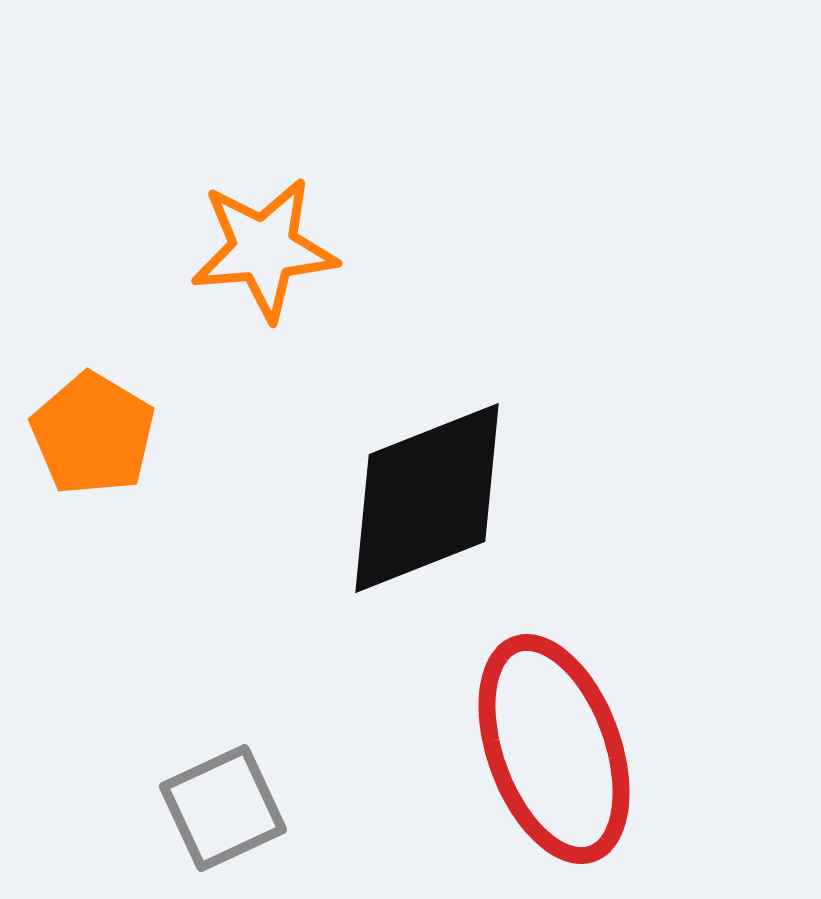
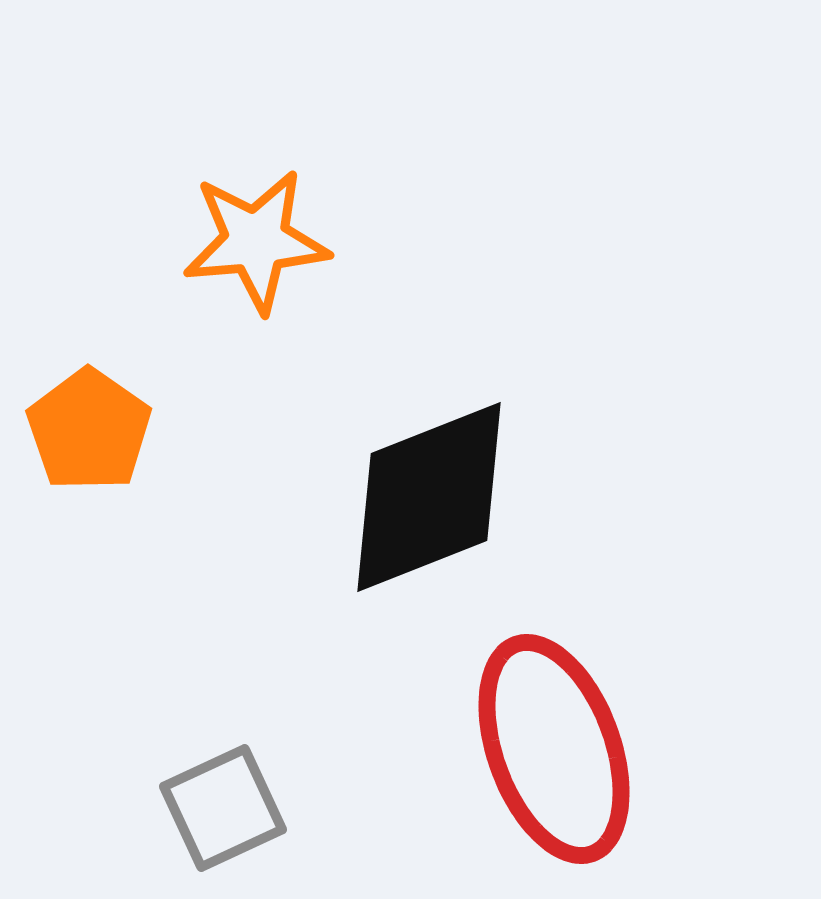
orange star: moved 8 px left, 8 px up
orange pentagon: moved 4 px left, 4 px up; rotated 4 degrees clockwise
black diamond: moved 2 px right, 1 px up
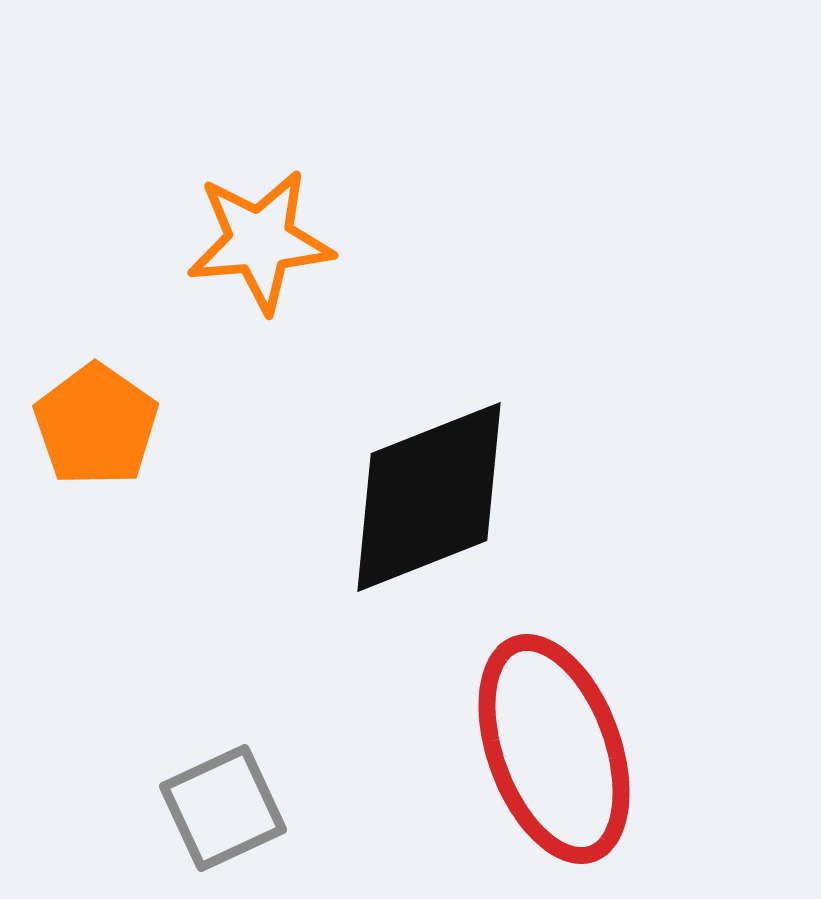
orange star: moved 4 px right
orange pentagon: moved 7 px right, 5 px up
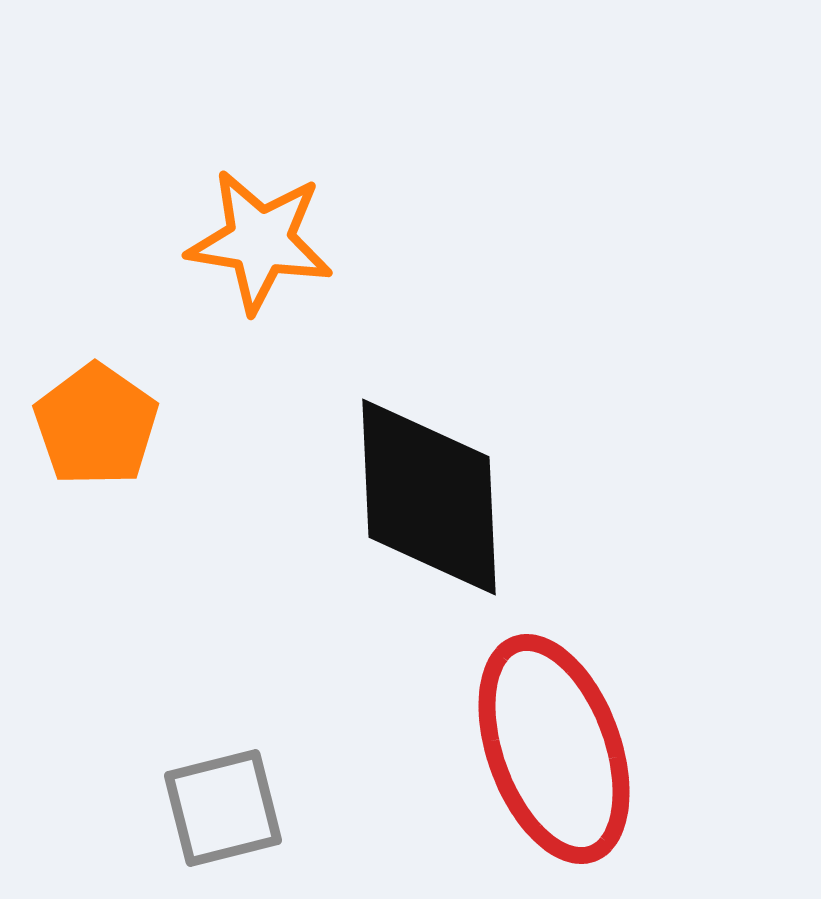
orange star: rotated 14 degrees clockwise
black diamond: rotated 71 degrees counterclockwise
gray square: rotated 11 degrees clockwise
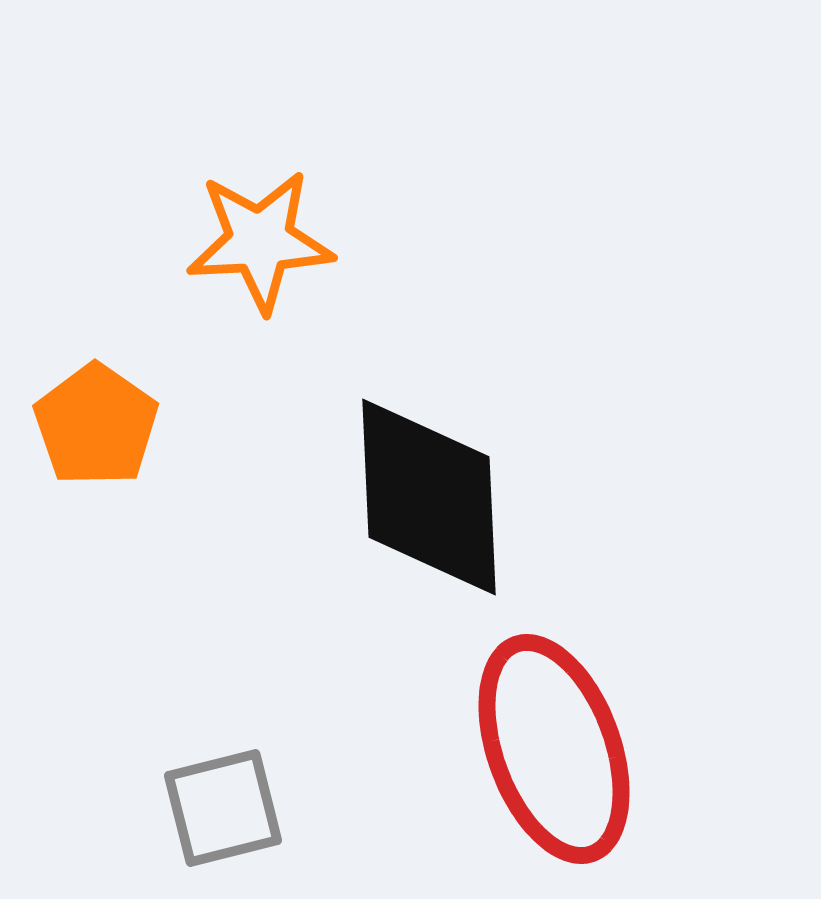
orange star: rotated 12 degrees counterclockwise
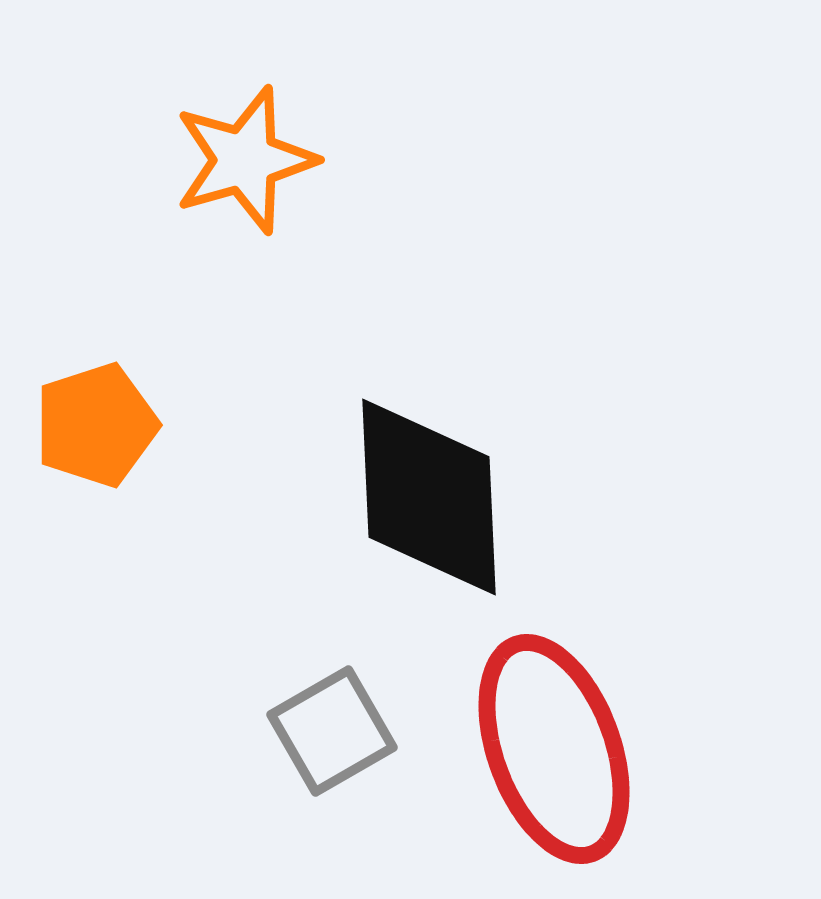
orange star: moved 15 px left, 81 px up; rotated 13 degrees counterclockwise
orange pentagon: rotated 19 degrees clockwise
gray square: moved 109 px right, 77 px up; rotated 16 degrees counterclockwise
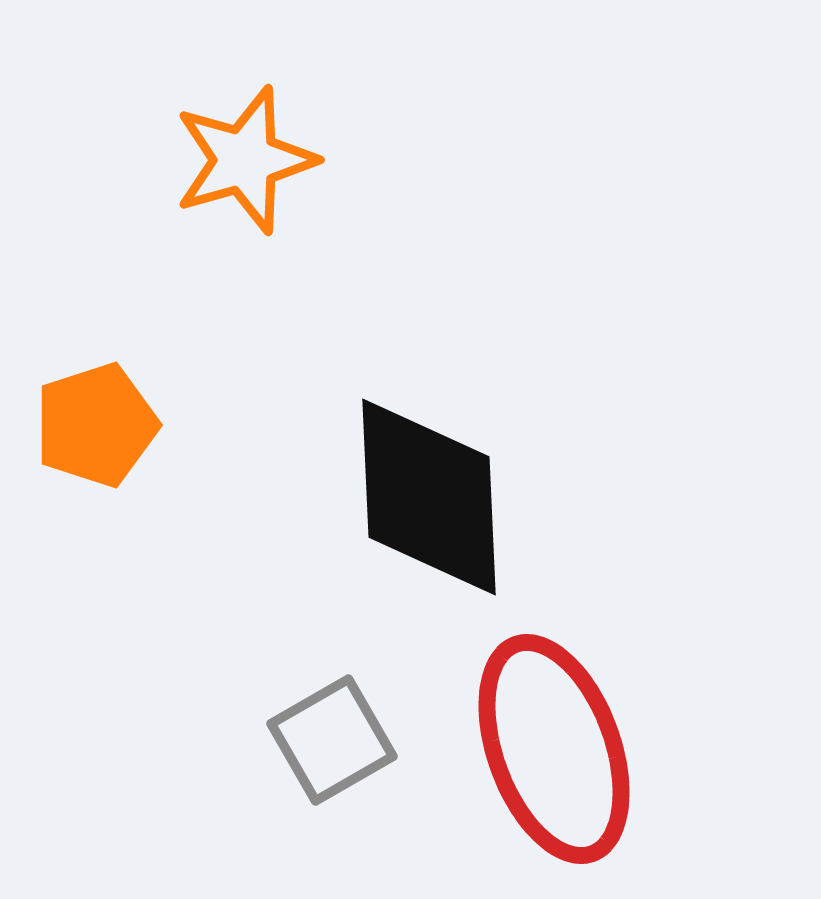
gray square: moved 9 px down
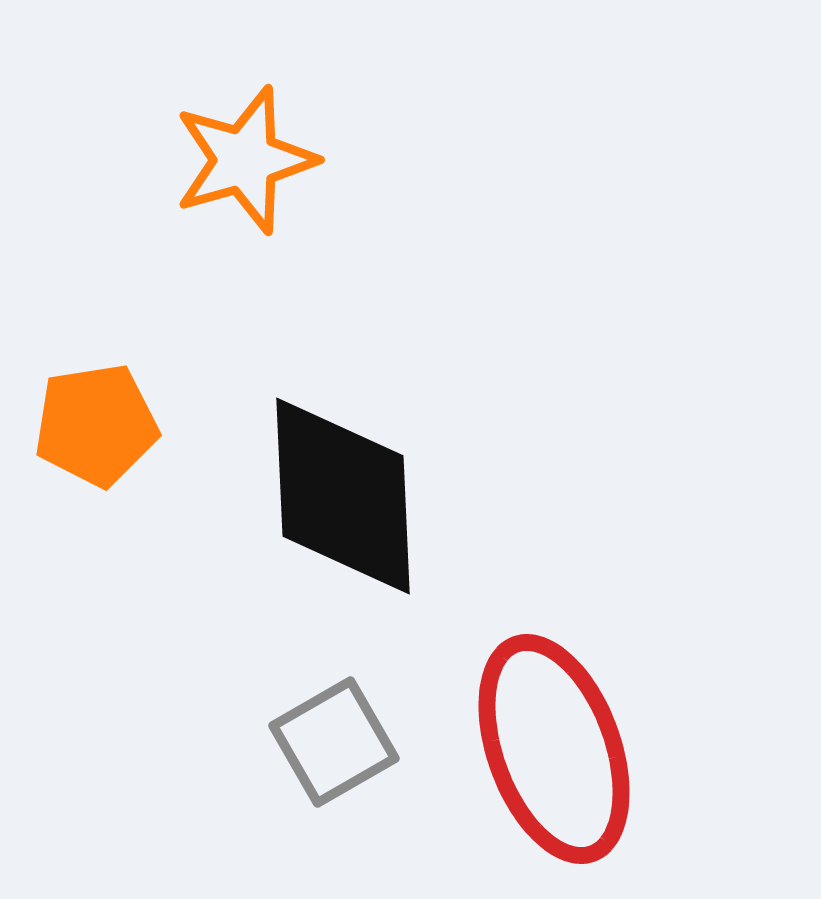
orange pentagon: rotated 9 degrees clockwise
black diamond: moved 86 px left, 1 px up
gray square: moved 2 px right, 2 px down
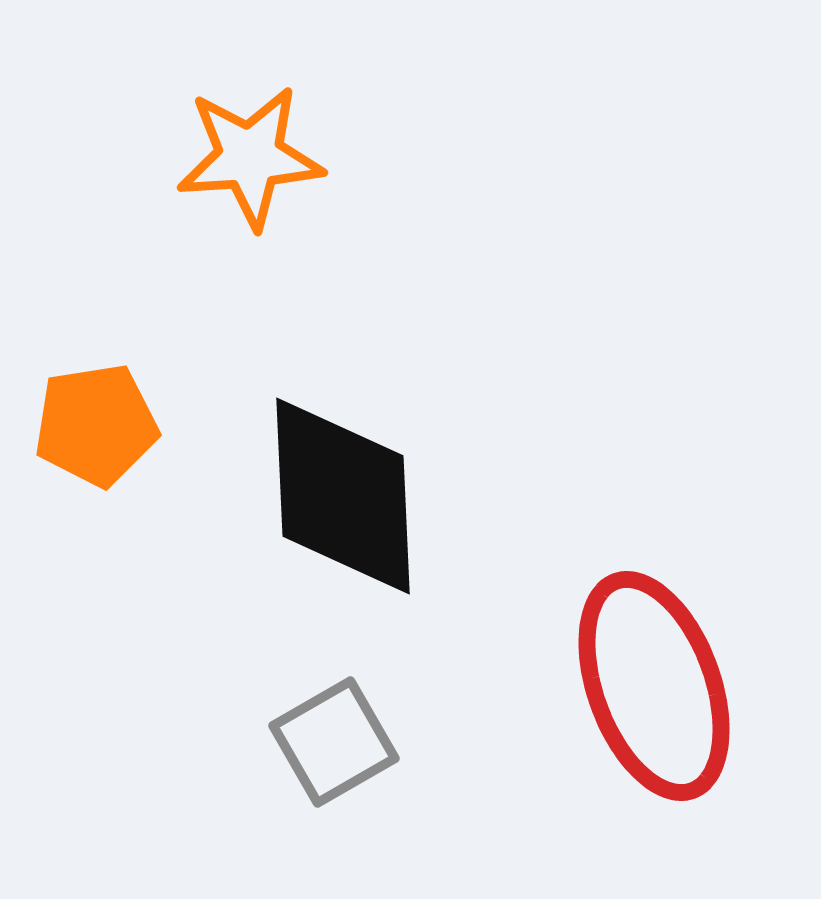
orange star: moved 5 px right, 3 px up; rotated 12 degrees clockwise
red ellipse: moved 100 px right, 63 px up
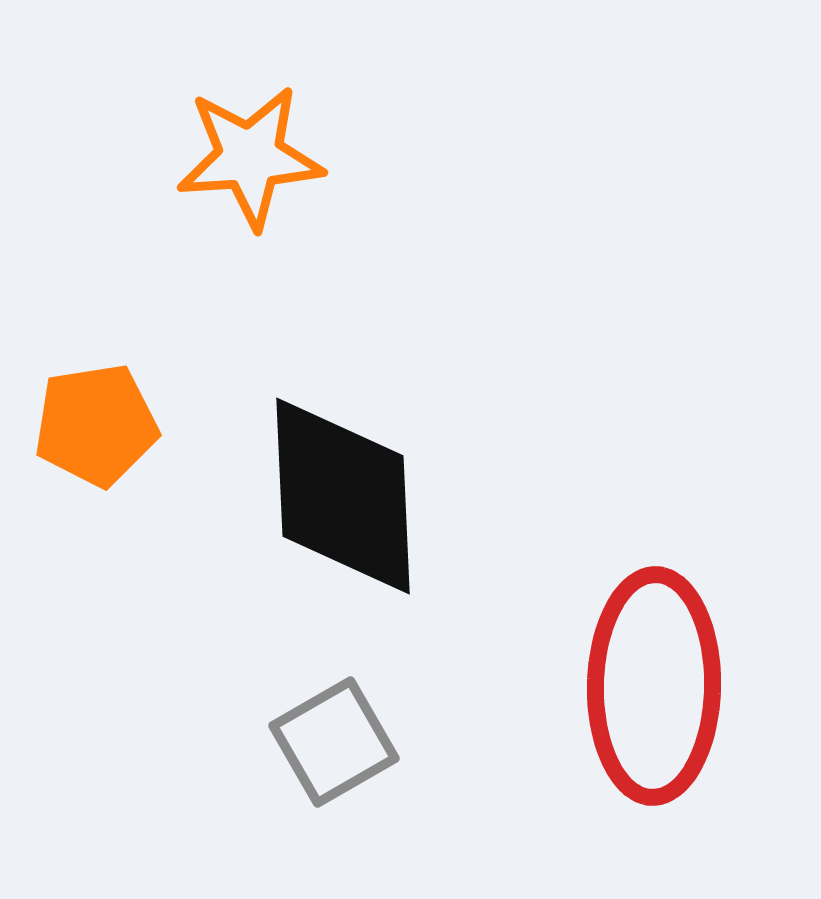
red ellipse: rotated 21 degrees clockwise
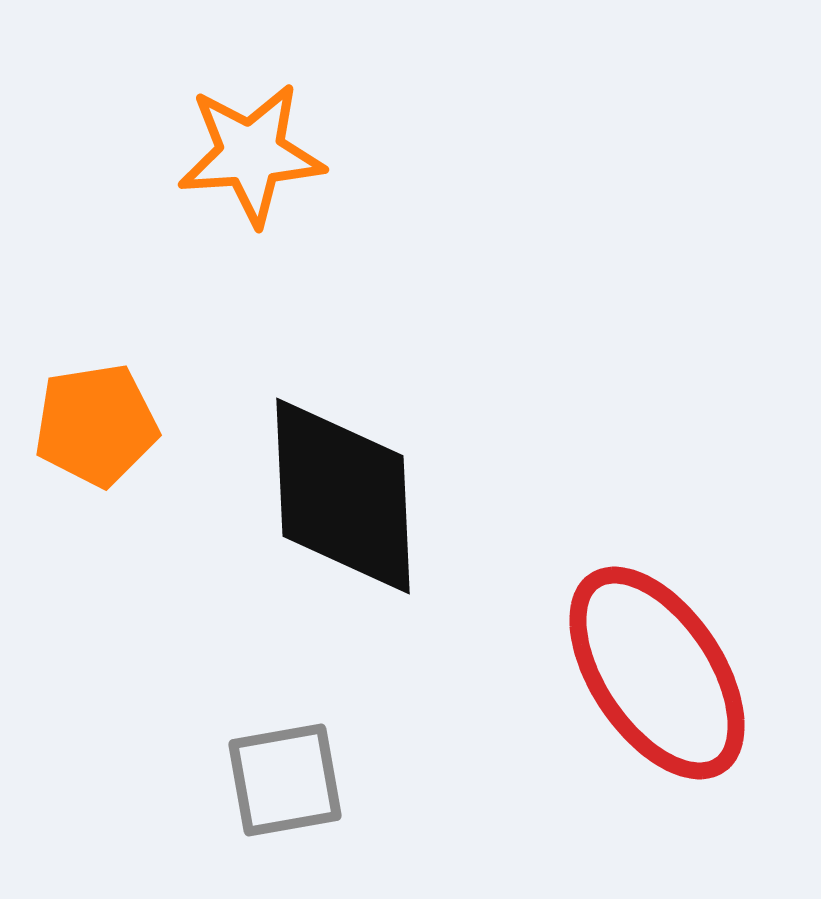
orange star: moved 1 px right, 3 px up
red ellipse: moved 3 px right, 13 px up; rotated 35 degrees counterclockwise
gray square: moved 49 px left, 38 px down; rotated 20 degrees clockwise
